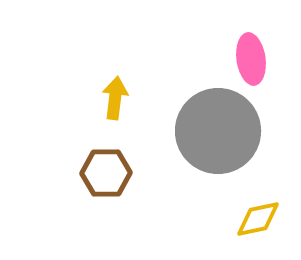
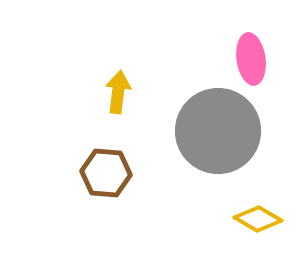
yellow arrow: moved 3 px right, 6 px up
brown hexagon: rotated 6 degrees clockwise
yellow diamond: rotated 42 degrees clockwise
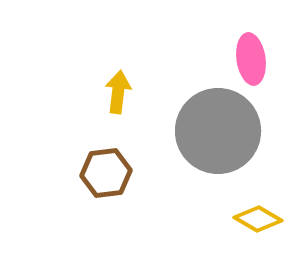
brown hexagon: rotated 12 degrees counterclockwise
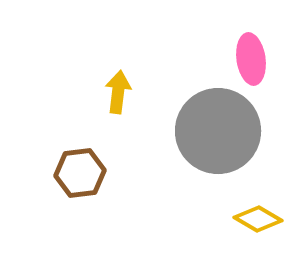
brown hexagon: moved 26 px left
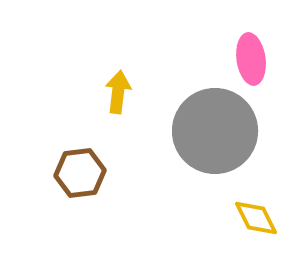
gray circle: moved 3 px left
yellow diamond: moved 2 px left, 1 px up; rotated 33 degrees clockwise
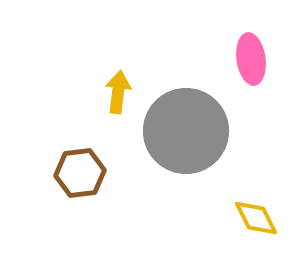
gray circle: moved 29 px left
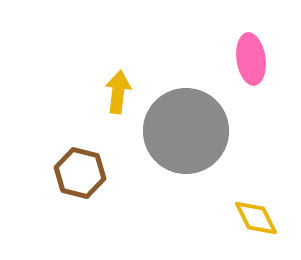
brown hexagon: rotated 21 degrees clockwise
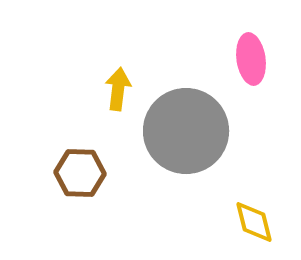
yellow arrow: moved 3 px up
brown hexagon: rotated 12 degrees counterclockwise
yellow diamond: moved 2 px left, 4 px down; rotated 12 degrees clockwise
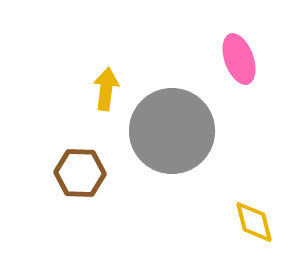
pink ellipse: moved 12 px left; rotated 12 degrees counterclockwise
yellow arrow: moved 12 px left
gray circle: moved 14 px left
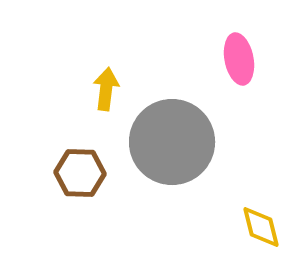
pink ellipse: rotated 9 degrees clockwise
gray circle: moved 11 px down
yellow diamond: moved 7 px right, 5 px down
